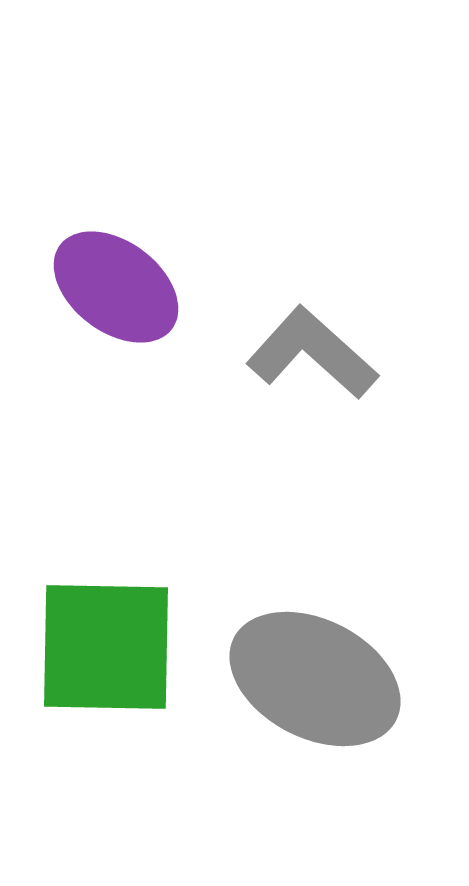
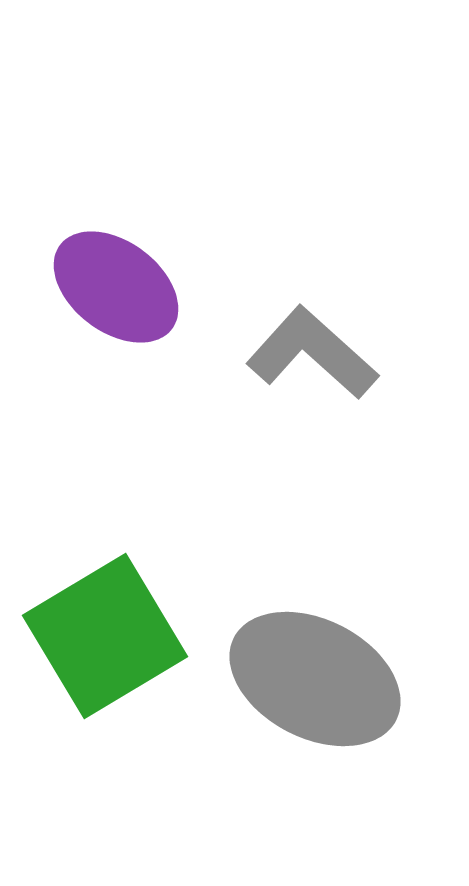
green square: moved 1 px left, 11 px up; rotated 32 degrees counterclockwise
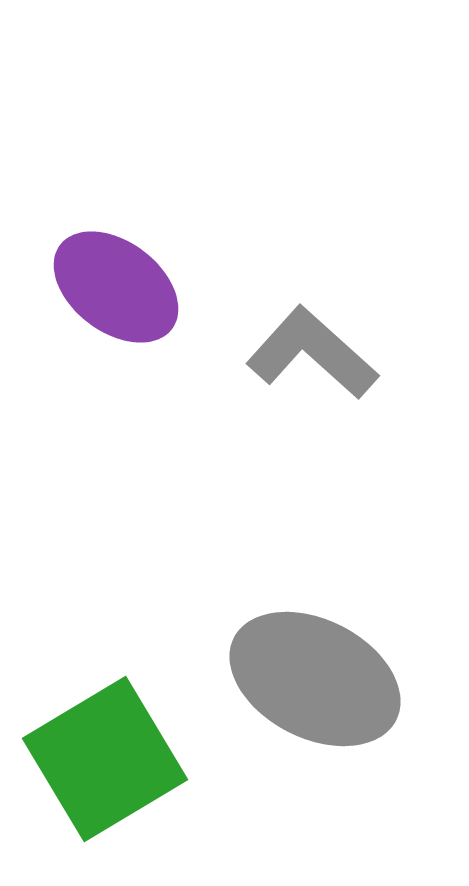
green square: moved 123 px down
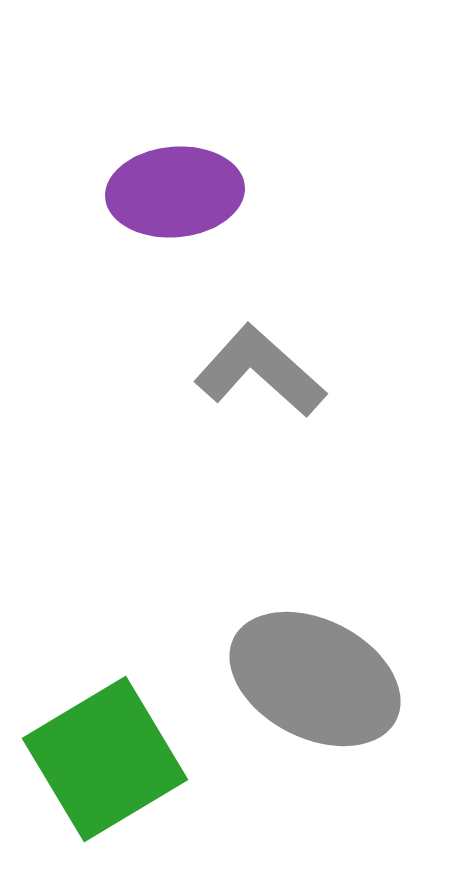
purple ellipse: moved 59 px right, 95 px up; rotated 42 degrees counterclockwise
gray L-shape: moved 52 px left, 18 px down
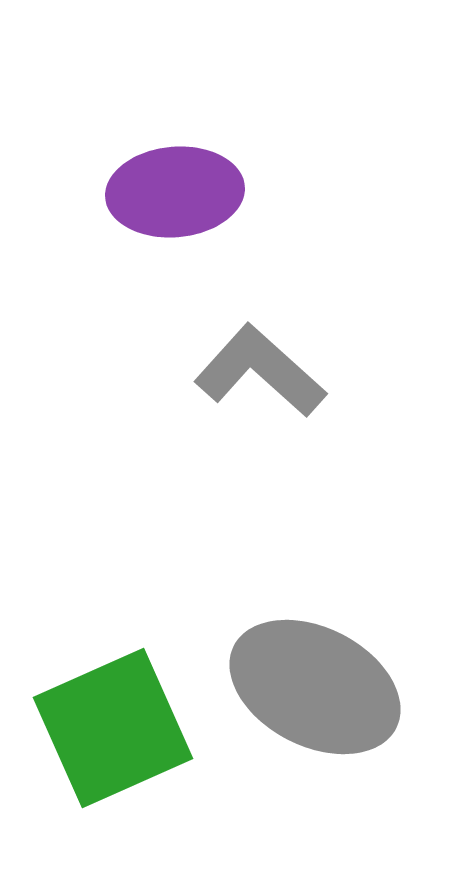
gray ellipse: moved 8 px down
green square: moved 8 px right, 31 px up; rotated 7 degrees clockwise
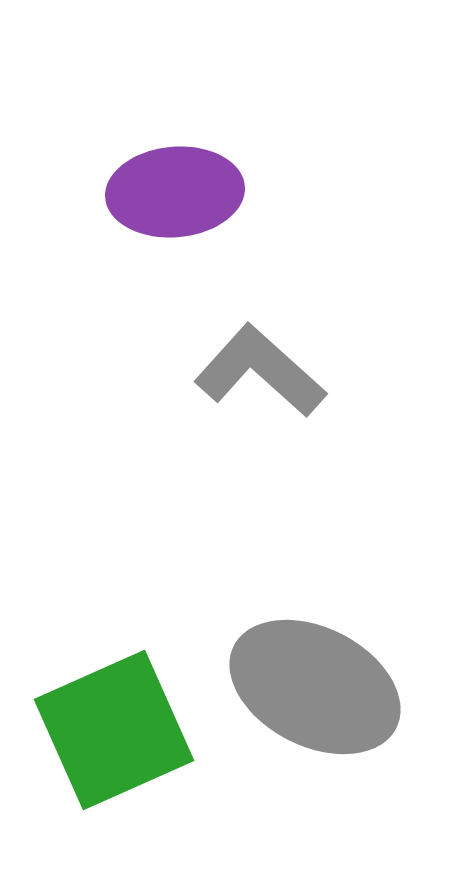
green square: moved 1 px right, 2 px down
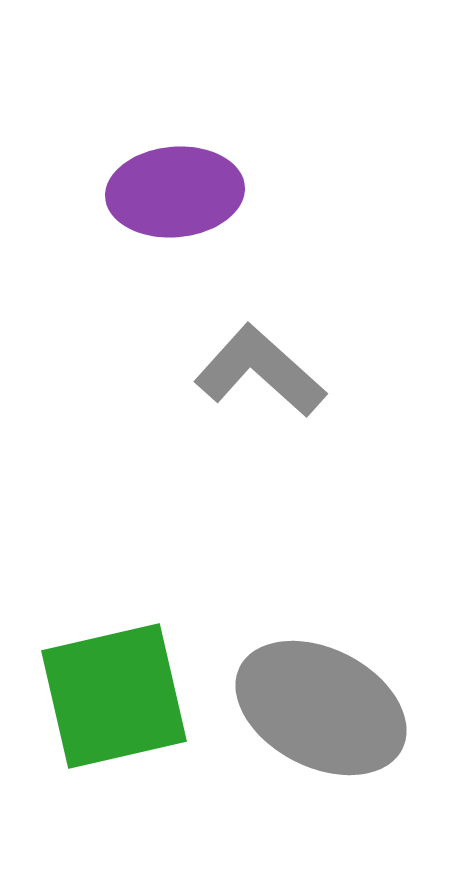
gray ellipse: moved 6 px right, 21 px down
green square: moved 34 px up; rotated 11 degrees clockwise
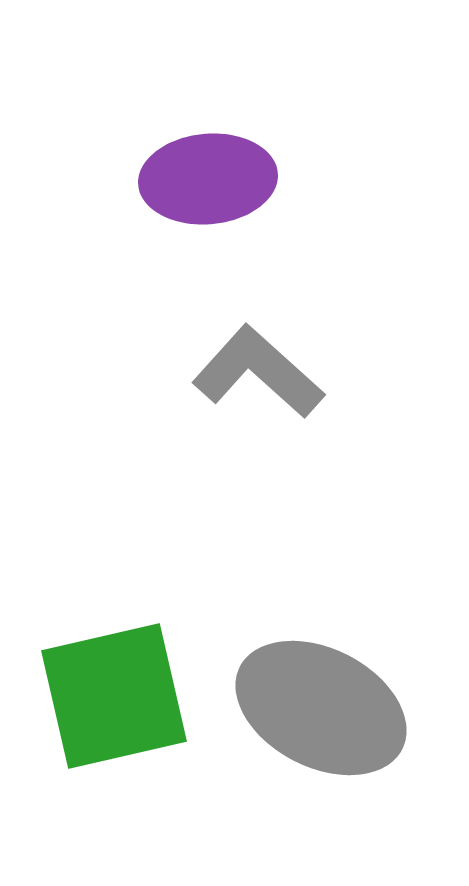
purple ellipse: moved 33 px right, 13 px up
gray L-shape: moved 2 px left, 1 px down
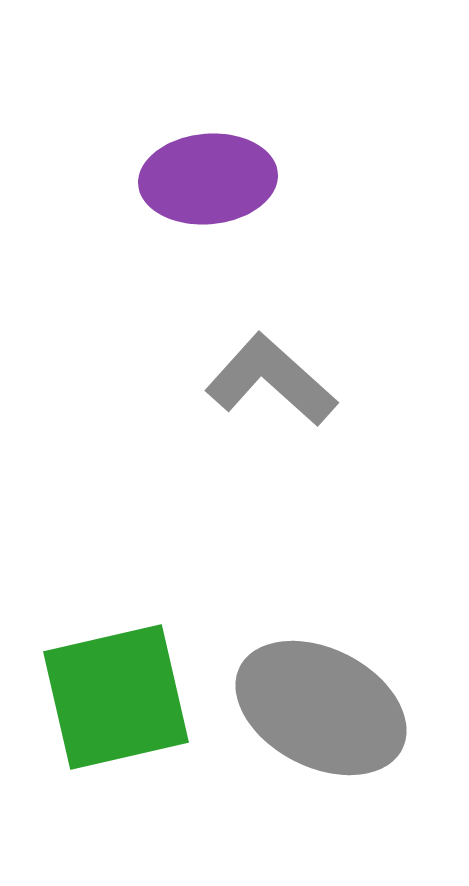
gray L-shape: moved 13 px right, 8 px down
green square: moved 2 px right, 1 px down
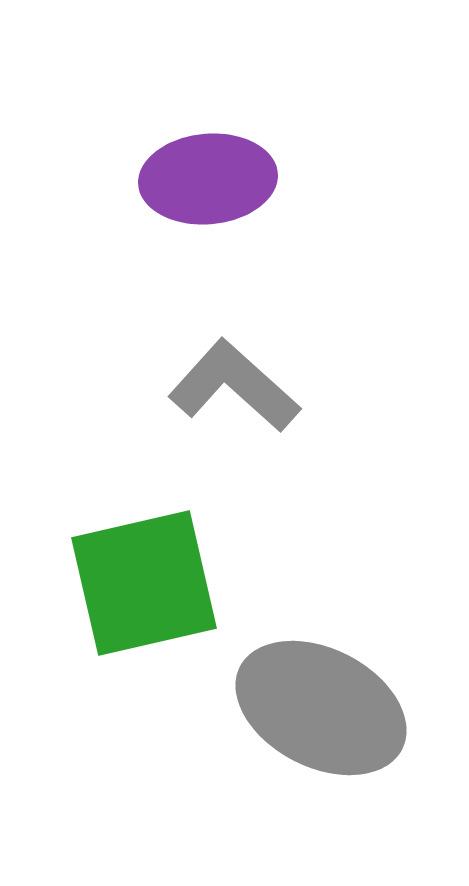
gray L-shape: moved 37 px left, 6 px down
green square: moved 28 px right, 114 px up
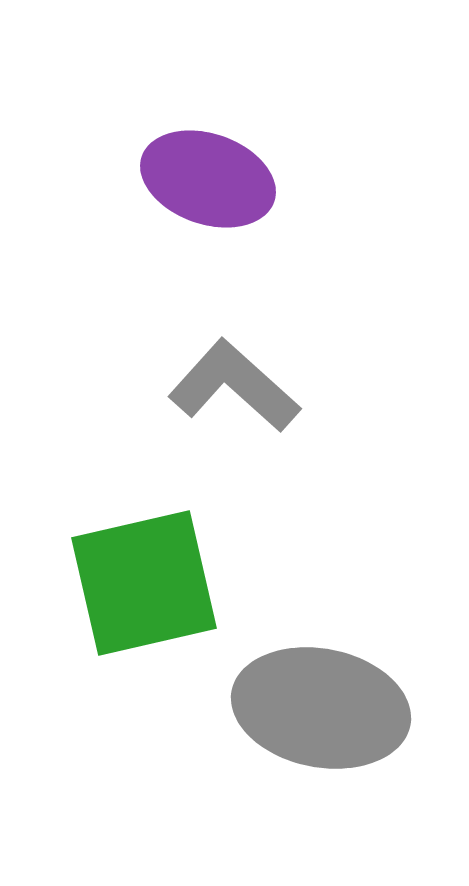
purple ellipse: rotated 24 degrees clockwise
gray ellipse: rotated 16 degrees counterclockwise
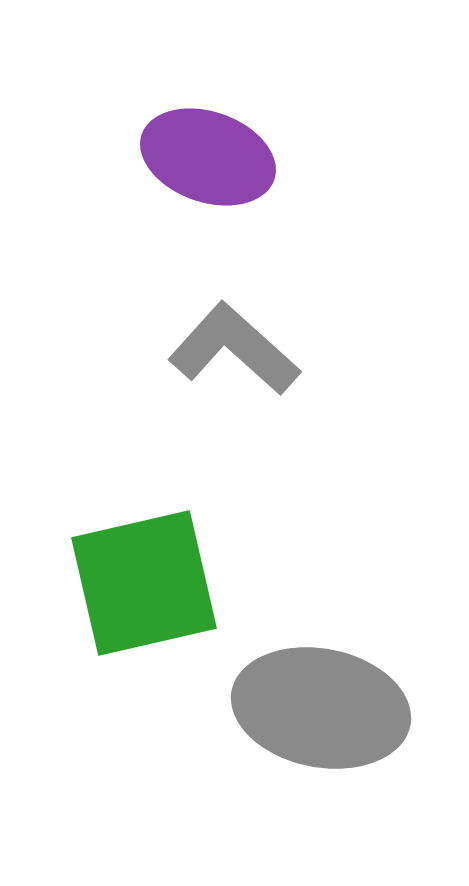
purple ellipse: moved 22 px up
gray L-shape: moved 37 px up
